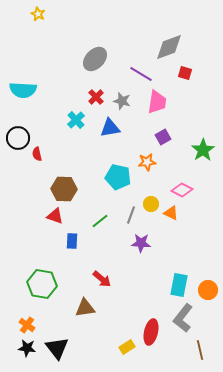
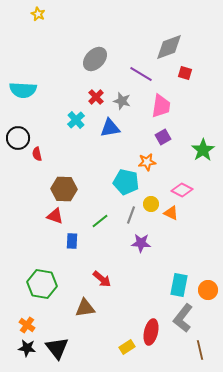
pink trapezoid: moved 4 px right, 4 px down
cyan pentagon: moved 8 px right, 5 px down
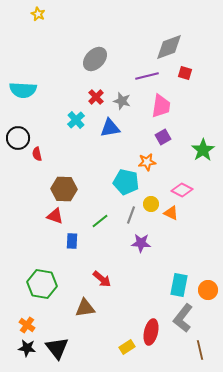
purple line: moved 6 px right, 2 px down; rotated 45 degrees counterclockwise
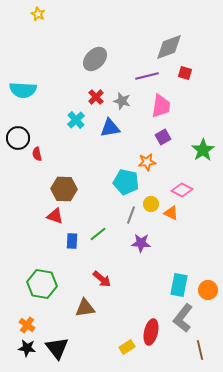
green line: moved 2 px left, 13 px down
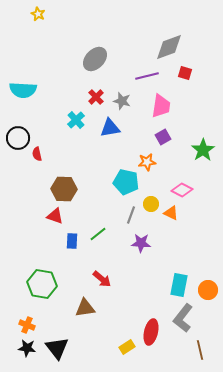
orange cross: rotated 14 degrees counterclockwise
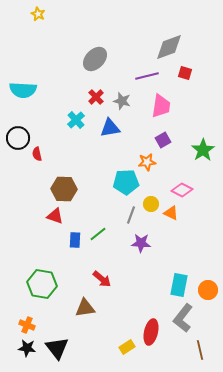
purple square: moved 3 px down
cyan pentagon: rotated 15 degrees counterclockwise
blue rectangle: moved 3 px right, 1 px up
